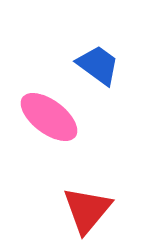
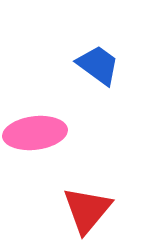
pink ellipse: moved 14 px left, 16 px down; rotated 44 degrees counterclockwise
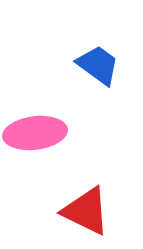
red triangle: moved 1 px left, 1 px down; rotated 44 degrees counterclockwise
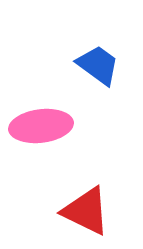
pink ellipse: moved 6 px right, 7 px up
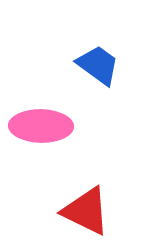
pink ellipse: rotated 8 degrees clockwise
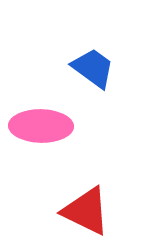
blue trapezoid: moved 5 px left, 3 px down
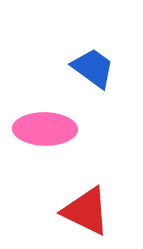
pink ellipse: moved 4 px right, 3 px down
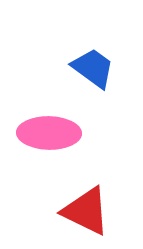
pink ellipse: moved 4 px right, 4 px down
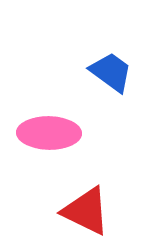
blue trapezoid: moved 18 px right, 4 px down
